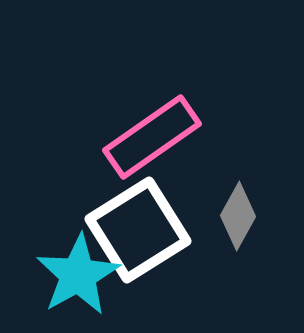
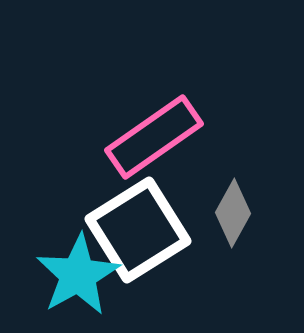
pink rectangle: moved 2 px right
gray diamond: moved 5 px left, 3 px up
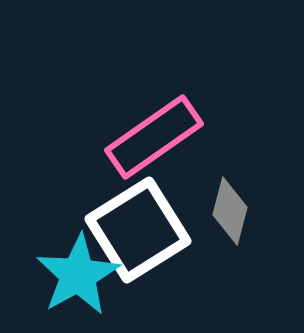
gray diamond: moved 3 px left, 2 px up; rotated 14 degrees counterclockwise
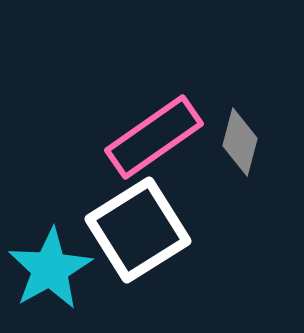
gray diamond: moved 10 px right, 69 px up
cyan star: moved 28 px left, 6 px up
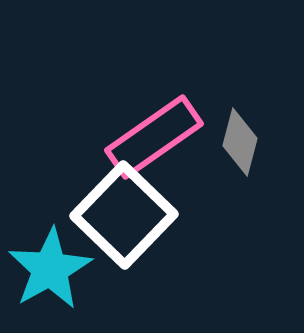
white square: moved 14 px left, 15 px up; rotated 14 degrees counterclockwise
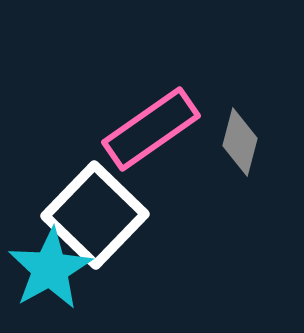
pink rectangle: moved 3 px left, 8 px up
white square: moved 29 px left
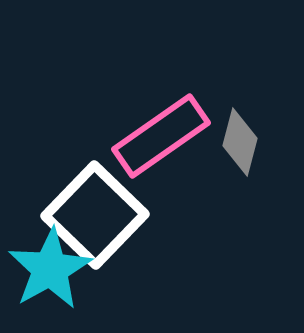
pink rectangle: moved 10 px right, 7 px down
